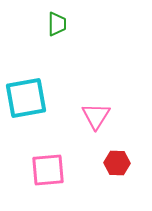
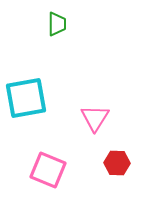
pink triangle: moved 1 px left, 2 px down
pink square: rotated 27 degrees clockwise
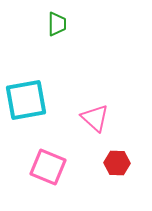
cyan square: moved 2 px down
pink triangle: rotated 20 degrees counterclockwise
pink square: moved 3 px up
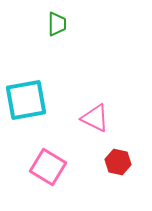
pink triangle: rotated 16 degrees counterclockwise
red hexagon: moved 1 px right, 1 px up; rotated 10 degrees clockwise
pink square: rotated 9 degrees clockwise
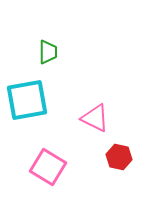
green trapezoid: moved 9 px left, 28 px down
cyan square: moved 1 px right
red hexagon: moved 1 px right, 5 px up
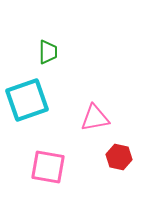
cyan square: rotated 9 degrees counterclockwise
pink triangle: rotated 36 degrees counterclockwise
pink square: rotated 21 degrees counterclockwise
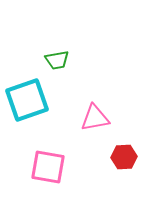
green trapezoid: moved 9 px right, 8 px down; rotated 80 degrees clockwise
red hexagon: moved 5 px right; rotated 15 degrees counterclockwise
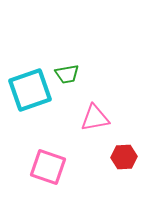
green trapezoid: moved 10 px right, 14 px down
cyan square: moved 3 px right, 10 px up
pink square: rotated 9 degrees clockwise
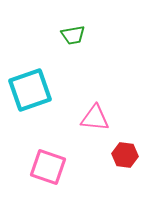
green trapezoid: moved 6 px right, 39 px up
pink triangle: rotated 16 degrees clockwise
red hexagon: moved 1 px right, 2 px up; rotated 10 degrees clockwise
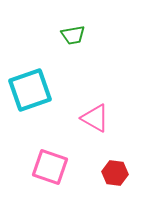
pink triangle: rotated 24 degrees clockwise
red hexagon: moved 10 px left, 18 px down
pink square: moved 2 px right
